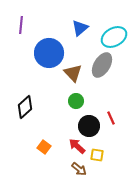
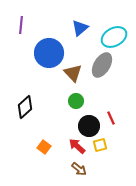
yellow square: moved 3 px right, 10 px up; rotated 24 degrees counterclockwise
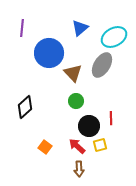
purple line: moved 1 px right, 3 px down
red line: rotated 24 degrees clockwise
orange square: moved 1 px right
brown arrow: rotated 49 degrees clockwise
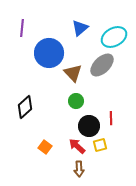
gray ellipse: rotated 15 degrees clockwise
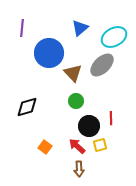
black diamond: moved 2 px right; rotated 25 degrees clockwise
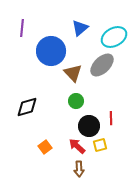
blue circle: moved 2 px right, 2 px up
orange square: rotated 16 degrees clockwise
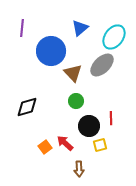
cyan ellipse: rotated 25 degrees counterclockwise
red arrow: moved 12 px left, 3 px up
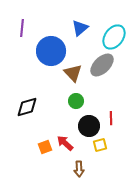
orange square: rotated 16 degrees clockwise
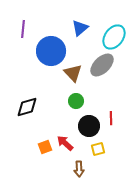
purple line: moved 1 px right, 1 px down
yellow square: moved 2 px left, 4 px down
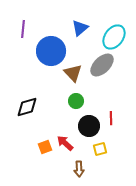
yellow square: moved 2 px right
